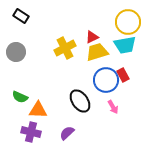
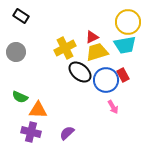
black ellipse: moved 29 px up; rotated 15 degrees counterclockwise
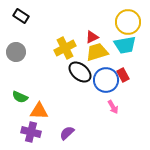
orange triangle: moved 1 px right, 1 px down
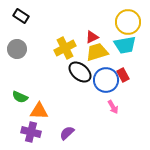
gray circle: moved 1 px right, 3 px up
